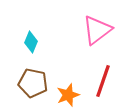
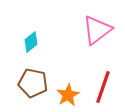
cyan diamond: rotated 30 degrees clockwise
red line: moved 6 px down
orange star: rotated 10 degrees counterclockwise
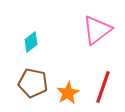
orange star: moved 2 px up
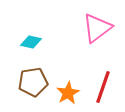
pink triangle: moved 2 px up
cyan diamond: rotated 50 degrees clockwise
brown pentagon: moved 1 px up; rotated 20 degrees counterclockwise
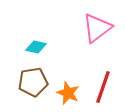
cyan diamond: moved 5 px right, 5 px down
orange star: rotated 20 degrees counterclockwise
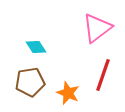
cyan diamond: rotated 45 degrees clockwise
brown pentagon: moved 3 px left
red line: moved 12 px up
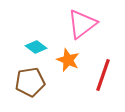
pink triangle: moved 15 px left, 4 px up
cyan diamond: rotated 20 degrees counterclockwise
orange star: moved 33 px up
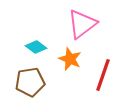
orange star: moved 2 px right, 1 px up
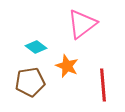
orange star: moved 3 px left, 7 px down
red line: moved 10 px down; rotated 24 degrees counterclockwise
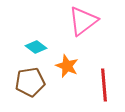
pink triangle: moved 1 px right, 3 px up
red line: moved 1 px right
